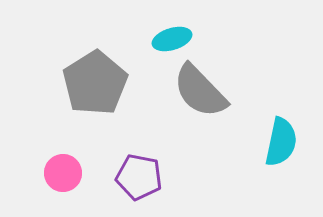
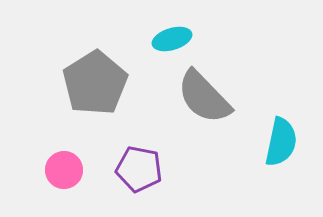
gray semicircle: moved 4 px right, 6 px down
pink circle: moved 1 px right, 3 px up
purple pentagon: moved 8 px up
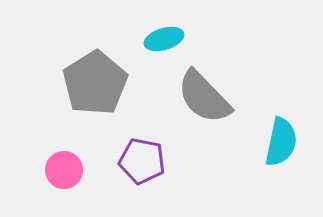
cyan ellipse: moved 8 px left
purple pentagon: moved 3 px right, 8 px up
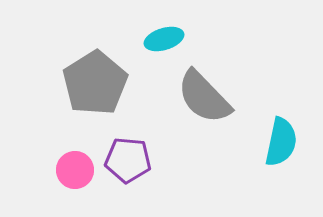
purple pentagon: moved 14 px left, 1 px up; rotated 6 degrees counterclockwise
pink circle: moved 11 px right
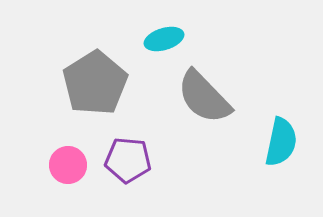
pink circle: moved 7 px left, 5 px up
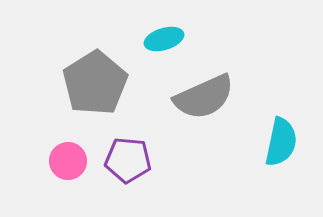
gray semicircle: rotated 70 degrees counterclockwise
pink circle: moved 4 px up
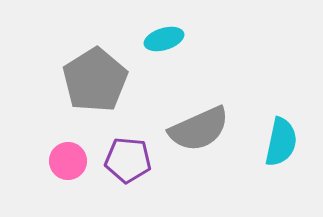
gray pentagon: moved 3 px up
gray semicircle: moved 5 px left, 32 px down
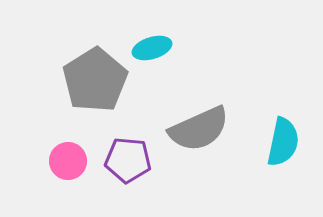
cyan ellipse: moved 12 px left, 9 px down
cyan semicircle: moved 2 px right
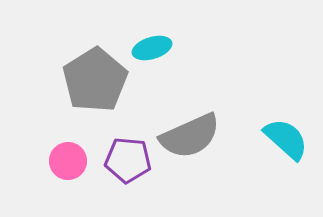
gray semicircle: moved 9 px left, 7 px down
cyan semicircle: moved 3 px right, 3 px up; rotated 60 degrees counterclockwise
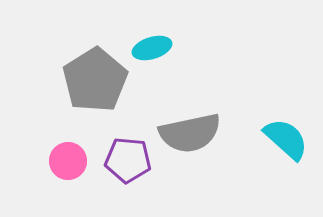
gray semicircle: moved 3 px up; rotated 12 degrees clockwise
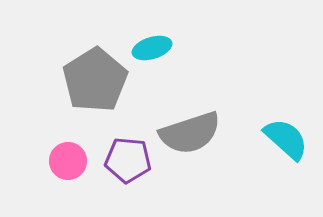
gray semicircle: rotated 6 degrees counterclockwise
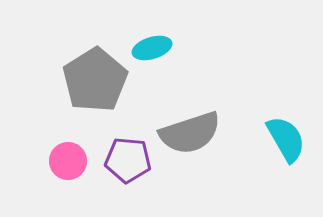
cyan semicircle: rotated 18 degrees clockwise
